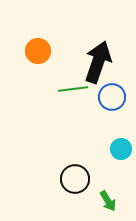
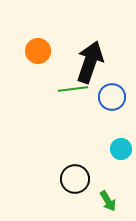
black arrow: moved 8 px left
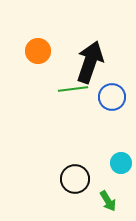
cyan circle: moved 14 px down
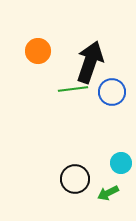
blue circle: moved 5 px up
green arrow: moved 8 px up; rotated 95 degrees clockwise
